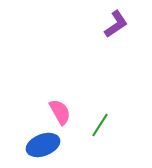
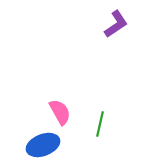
green line: moved 1 px up; rotated 20 degrees counterclockwise
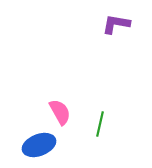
purple L-shape: rotated 136 degrees counterclockwise
blue ellipse: moved 4 px left
